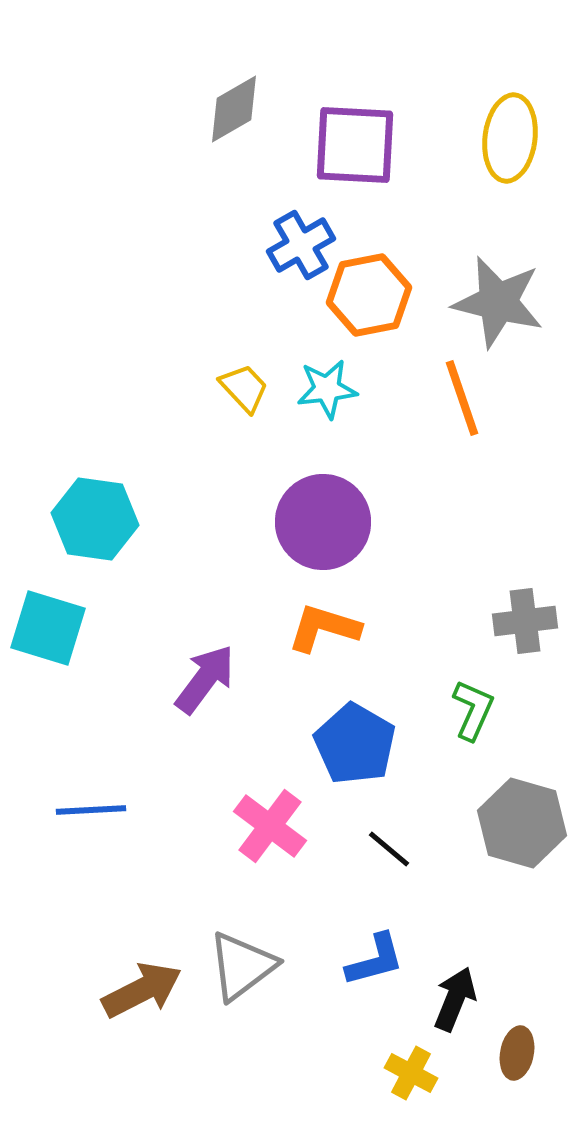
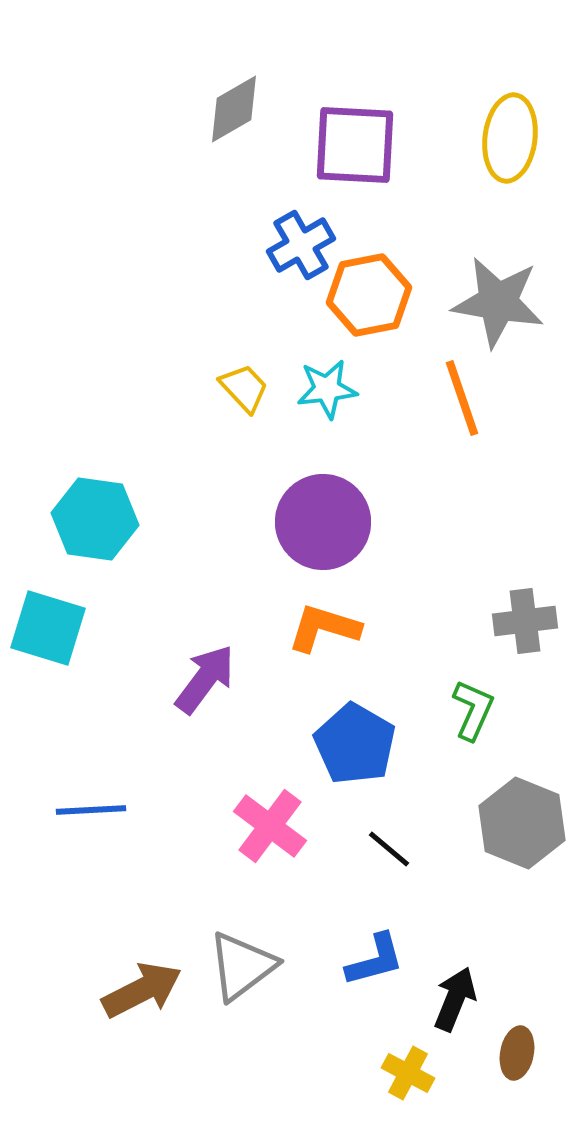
gray star: rotated 4 degrees counterclockwise
gray hexagon: rotated 6 degrees clockwise
yellow cross: moved 3 px left
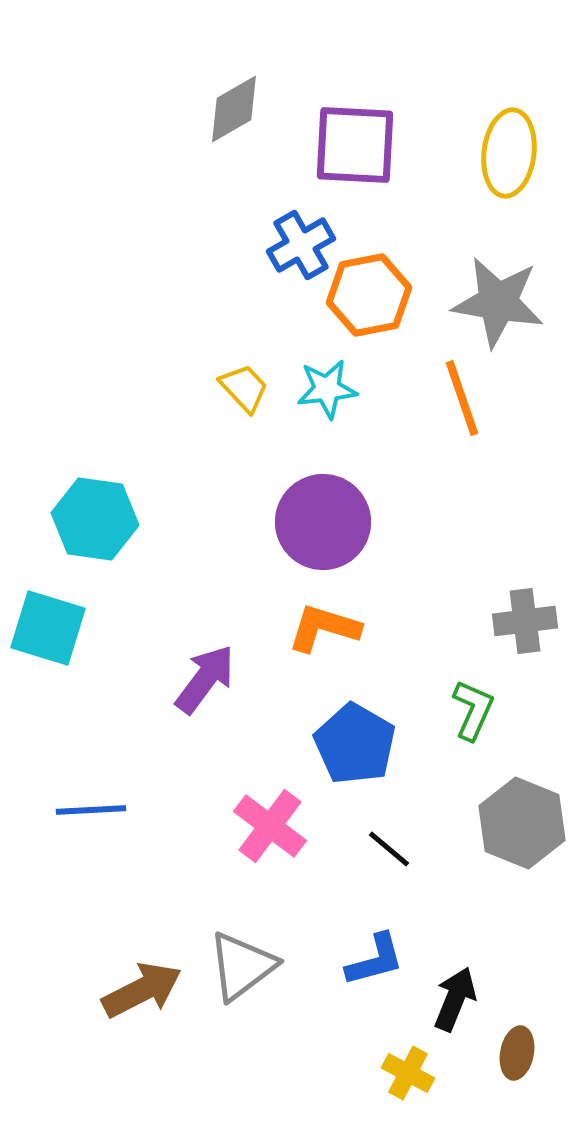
yellow ellipse: moved 1 px left, 15 px down
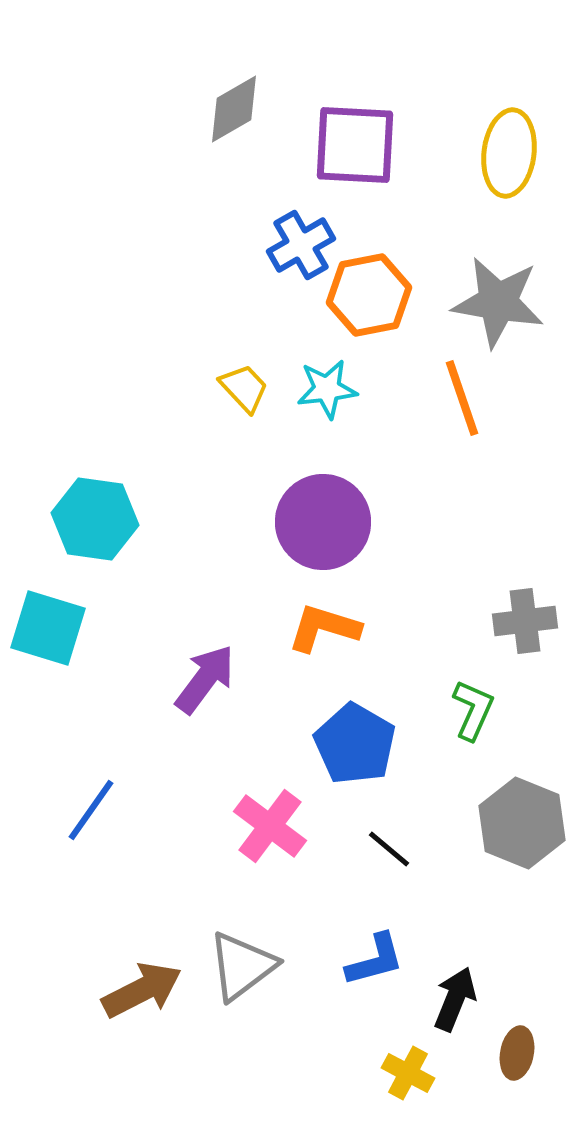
blue line: rotated 52 degrees counterclockwise
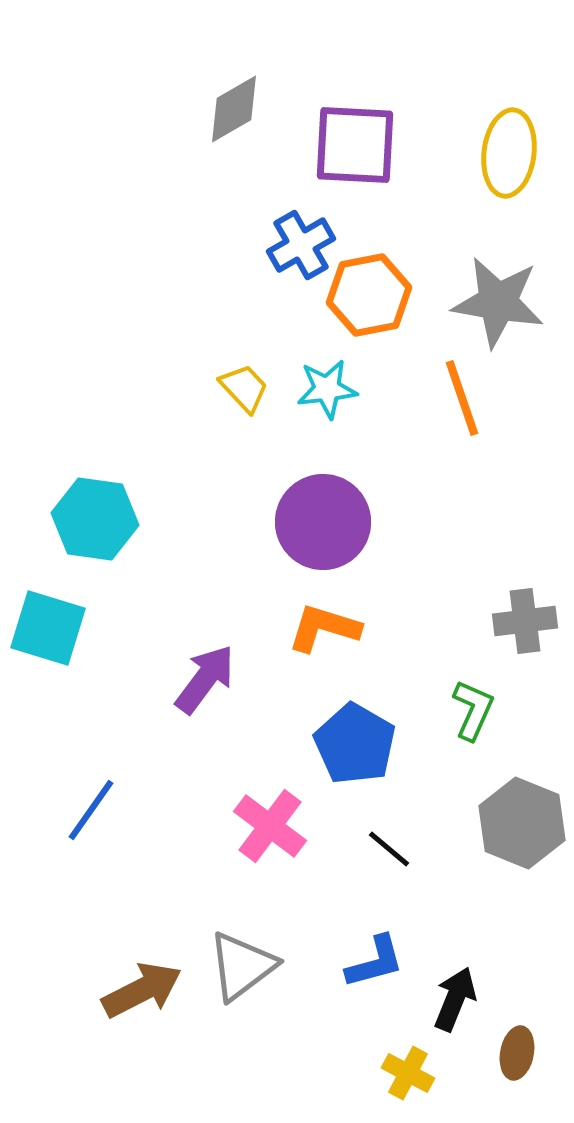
blue L-shape: moved 2 px down
